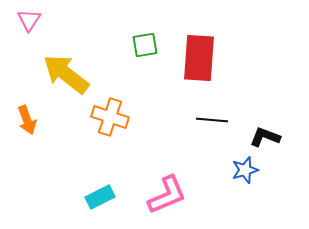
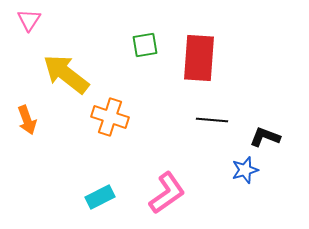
pink L-shape: moved 2 px up; rotated 12 degrees counterclockwise
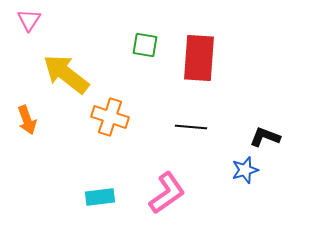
green square: rotated 20 degrees clockwise
black line: moved 21 px left, 7 px down
cyan rectangle: rotated 20 degrees clockwise
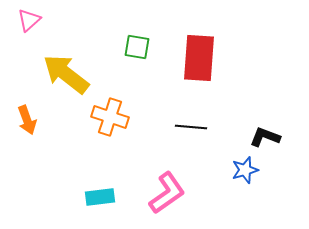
pink triangle: rotated 15 degrees clockwise
green square: moved 8 px left, 2 px down
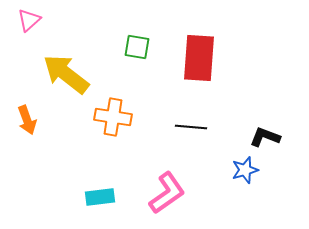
orange cross: moved 3 px right; rotated 9 degrees counterclockwise
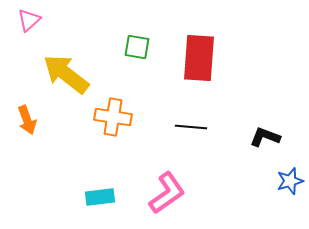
blue star: moved 45 px right, 11 px down
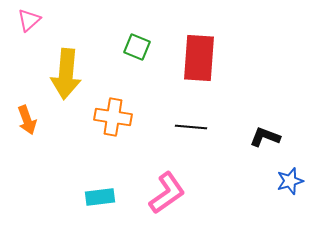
green square: rotated 12 degrees clockwise
yellow arrow: rotated 123 degrees counterclockwise
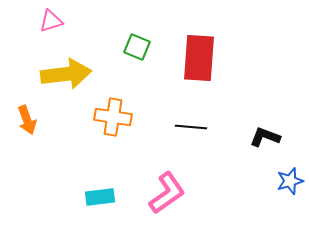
pink triangle: moved 22 px right, 1 px down; rotated 25 degrees clockwise
yellow arrow: rotated 102 degrees counterclockwise
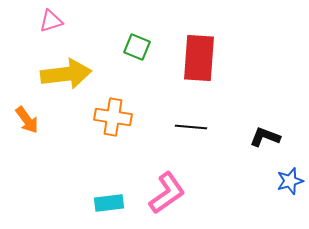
orange arrow: rotated 16 degrees counterclockwise
cyan rectangle: moved 9 px right, 6 px down
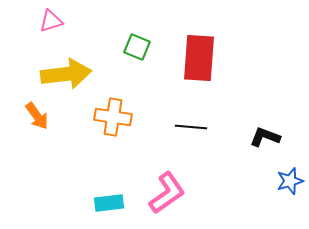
orange arrow: moved 10 px right, 4 px up
